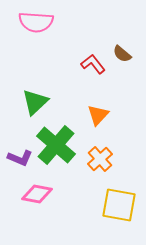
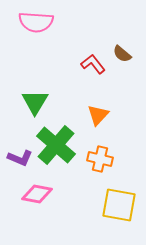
green triangle: rotated 16 degrees counterclockwise
orange cross: rotated 35 degrees counterclockwise
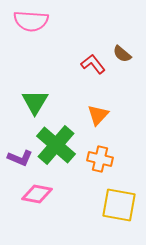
pink semicircle: moved 5 px left, 1 px up
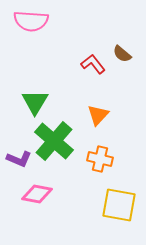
green cross: moved 2 px left, 4 px up
purple L-shape: moved 1 px left, 1 px down
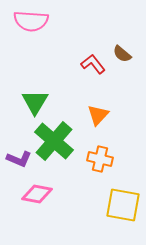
yellow square: moved 4 px right
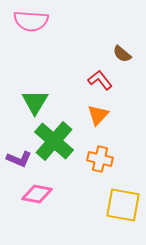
red L-shape: moved 7 px right, 16 px down
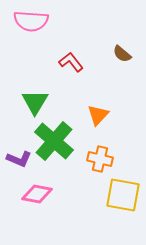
red L-shape: moved 29 px left, 18 px up
yellow square: moved 10 px up
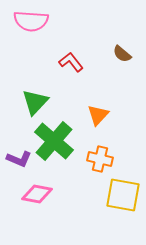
green triangle: rotated 12 degrees clockwise
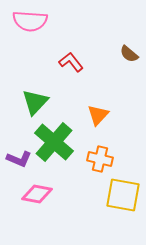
pink semicircle: moved 1 px left
brown semicircle: moved 7 px right
green cross: moved 1 px down
